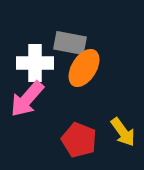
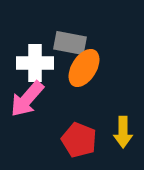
yellow arrow: rotated 36 degrees clockwise
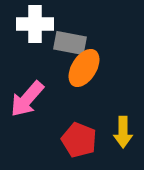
white cross: moved 39 px up
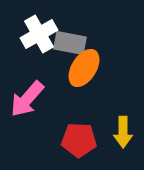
white cross: moved 4 px right, 10 px down; rotated 30 degrees counterclockwise
red pentagon: rotated 20 degrees counterclockwise
